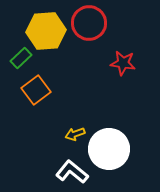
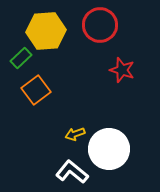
red circle: moved 11 px right, 2 px down
red star: moved 1 px left, 7 px down; rotated 10 degrees clockwise
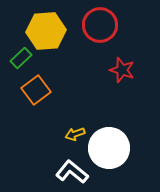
white circle: moved 1 px up
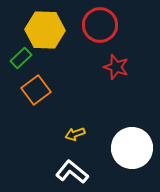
yellow hexagon: moved 1 px left, 1 px up; rotated 6 degrees clockwise
red star: moved 6 px left, 3 px up
white circle: moved 23 px right
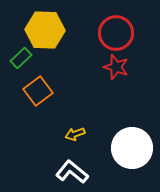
red circle: moved 16 px right, 8 px down
orange square: moved 2 px right, 1 px down
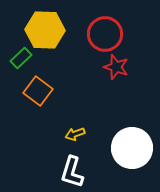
red circle: moved 11 px left, 1 px down
orange square: rotated 16 degrees counterclockwise
white L-shape: rotated 112 degrees counterclockwise
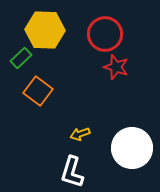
yellow arrow: moved 5 px right
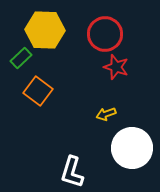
yellow arrow: moved 26 px right, 20 px up
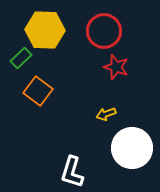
red circle: moved 1 px left, 3 px up
